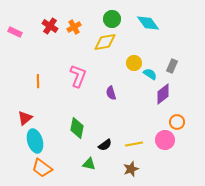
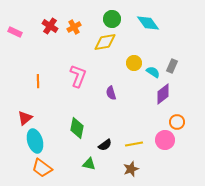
cyan semicircle: moved 3 px right, 2 px up
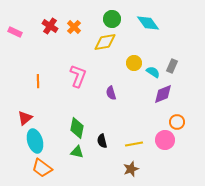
orange cross: rotated 16 degrees counterclockwise
purple diamond: rotated 15 degrees clockwise
black semicircle: moved 3 px left, 4 px up; rotated 112 degrees clockwise
green triangle: moved 12 px left, 12 px up
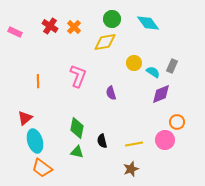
purple diamond: moved 2 px left
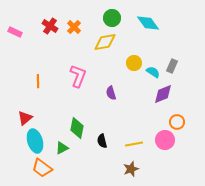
green circle: moved 1 px up
purple diamond: moved 2 px right
green triangle: moved 15 px left, 4 px up; rotated 40 degrees counterclockwise
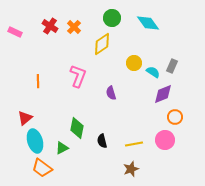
yellow diamond: moved 3 px left, 2 px down; rotated 25 degrees counterclockwise
orange circle: moved 2 px left, 5 px up
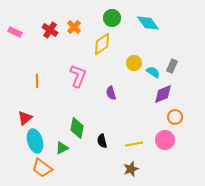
red cross: moved 4 px down
orange line: moved 1 px left
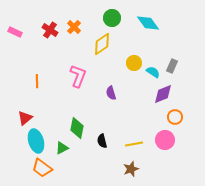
cyan ellipse: moved 1 px right
